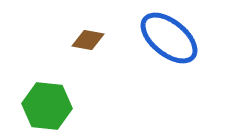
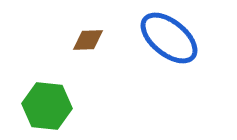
brown diamond: rotated 12 degrees counterclockwise
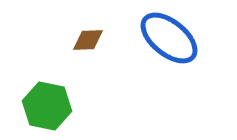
green hexagon: rotated 6 degrees clockwise
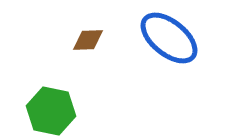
green hexagon: moved 4 px right, 5 px down
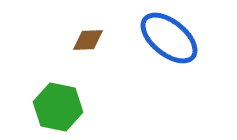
green hexagon: moved 7 px right, 4 px up
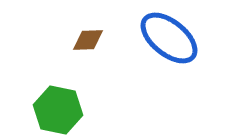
green hexagon: moved 3 px down
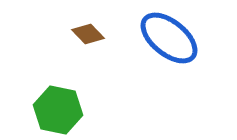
brown diamond: moved 6 px up; rotated 48 degrees clockwise
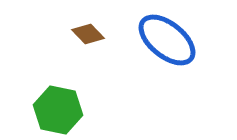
blue ellipse: moved 2 px left, 2 px down
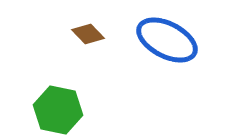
blue ellipse: rotated 12 degrees counterclockwise
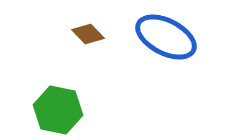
blue ellipse: moved 1 px left, 3 px up
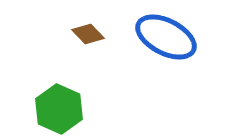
green hexagon: moved 1 px right, 1 px up; rotated 12 degrees clockwise
